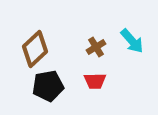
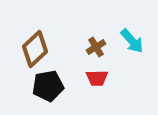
red trapezoid: moved 2 px right, 3 px up
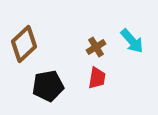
brown diamond: moved 11 px left, 5 px up
red trapezoid: rotated 80 degrees counterclockwise
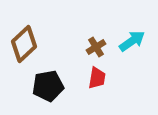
cyan arrow: rotated 84 degrees counterclockwise
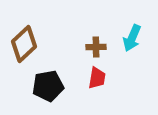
cyan arrow: moved 3 px up; rotated 148 degrees clockwise
brown cross: rotated 30 degrees clockwise
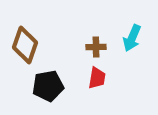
brown diamond: moved 1 px right, 1 px down; rotated 27 degrees counterclockwise
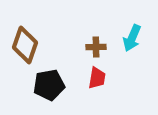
black pentagon: moved 1 px right, 1 px up
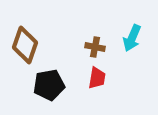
brown cross: moved 1 px left; rotated 12 degrees clockwise
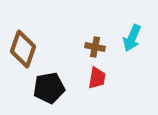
brown diamond: moved 2 px left, 4 px down
black pentagon: moved 3 px down
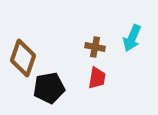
brown diamond: moved 9 px down
